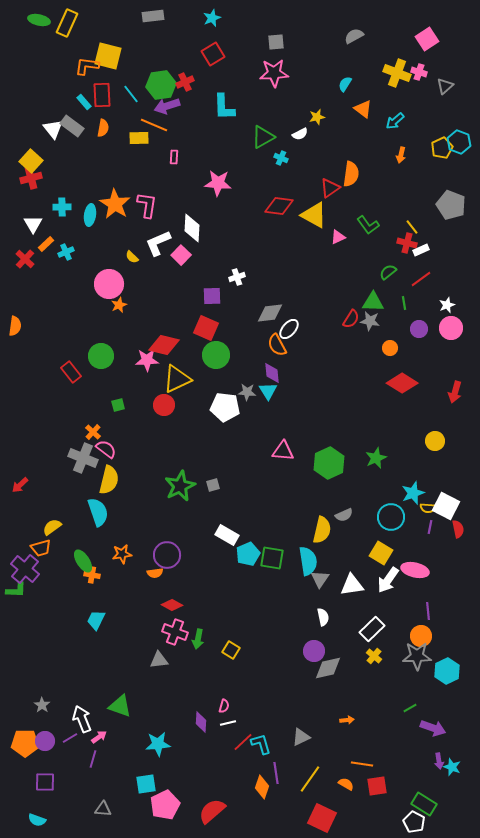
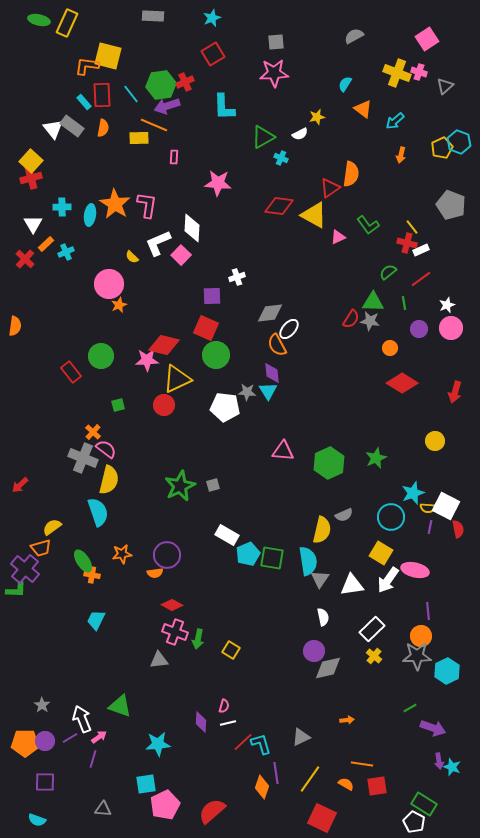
gray rectangle at (153, 16): rotated 10 degrees clockwise
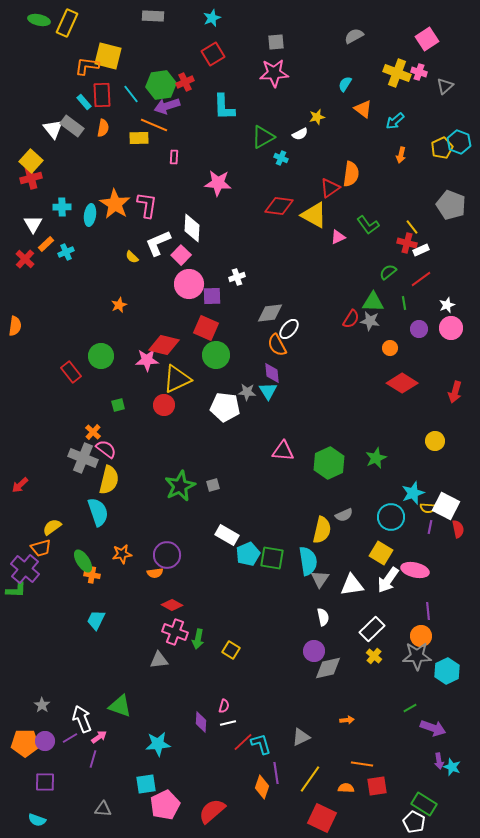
pink circle at (109, 284): moved 80 px right
orange semicircle at (346, 784): moved 4 px down; rotated 28 degrees counterclockwise
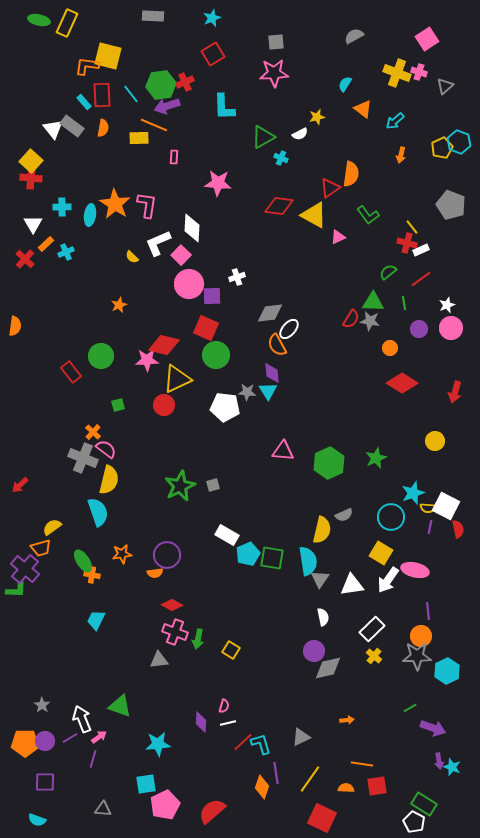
red cross at (31, 178): rotated 20 degrees clockwise
green L-shape at (368, 225): moved 10 px up
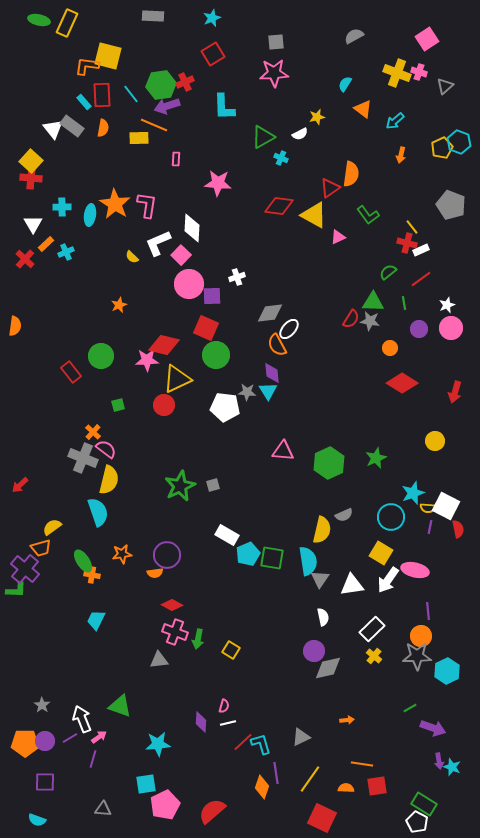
pink rectangle at (174, 157): moved 2 px right, 2 px down
white pentagon at (414, 822): moved 3 px right
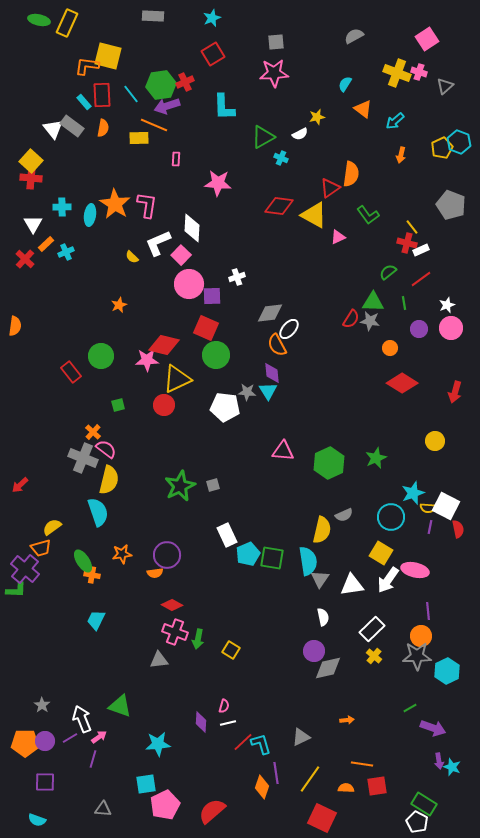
white rectangle at (227, 535): rotated 35 degrees clockwise
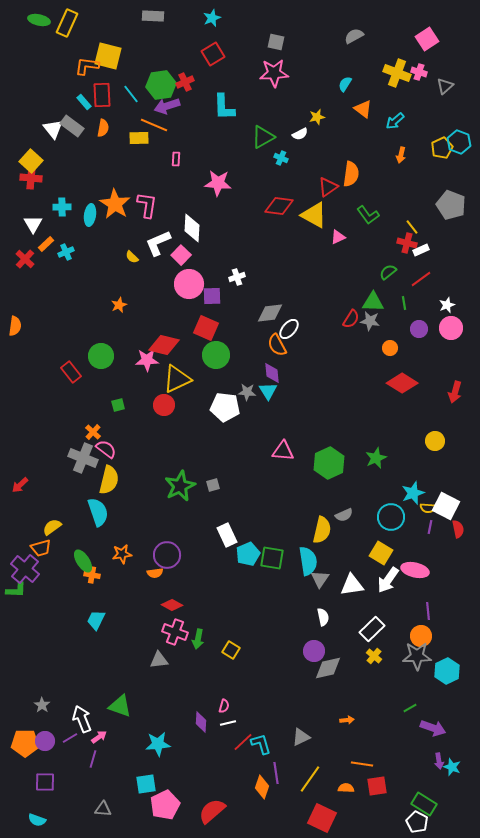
gray square at (276, 42): rotated 18 degrees clockwise
red triangle at (330, 188): moved 2 px left, 1 px up
